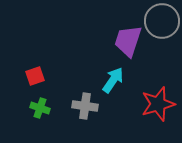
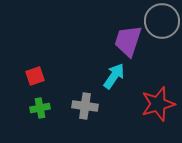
cyan arrow: moved 1 px right, 4 px up
green cross: rotated 30 degrees counterclockwise
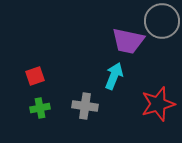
purple trapezoid: rotated 96 degrees counterclockwise
cyan arrow: rotated 12 degrees counterclockwise
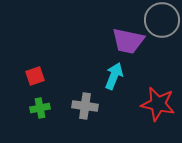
gray circle: moved 1 px up
red star: rotated 28 degrees clockwise
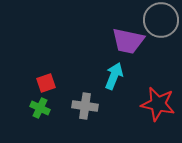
gray circle: moved 1 px left
red square: moved 11 px right, 7 px down
green cross: rotated 36 degrees clockwise
